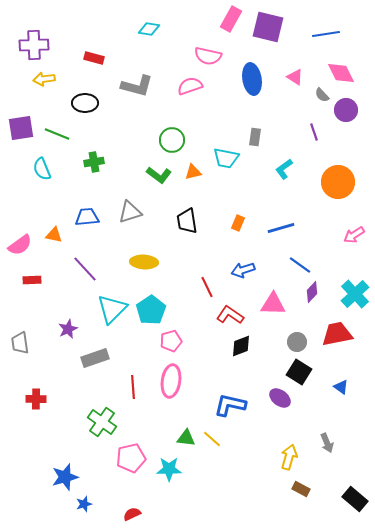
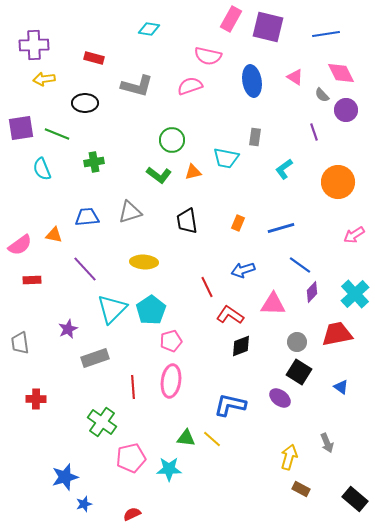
blue ellipse at (252, 79): moved 2 px down
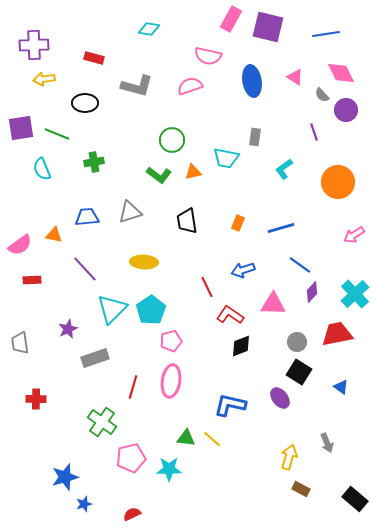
red line at (133, 387): rotated 20 degrees clockwise
purple ellipse at (280, 398): rotated 15 degrees clockwise
